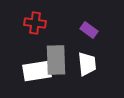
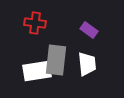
gray rectangle: rotated 8 degrees clockwise
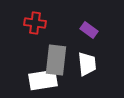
white rectangle: moved 6 px right, 9 px down
